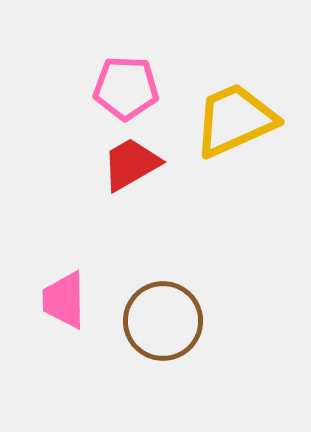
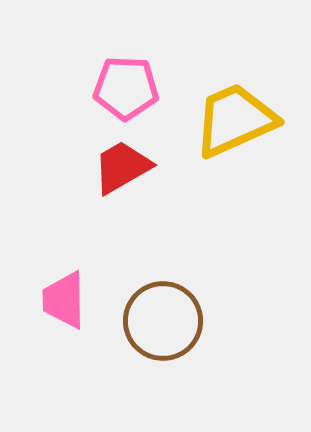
red trapezoid: moved 9 px left, 3 px down
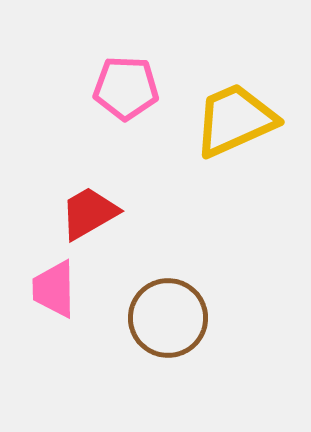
red trapezoid: moved 33 px left, 46 px down
pink trapezoid: moved 10 px left, 11 px up
brown circle: moved 5 px right, 3 px up
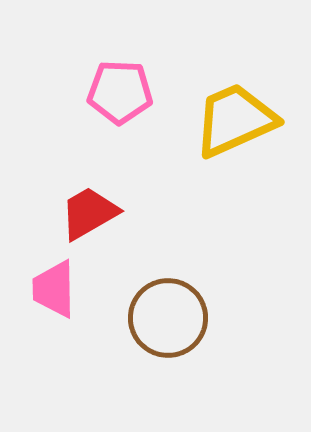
pink pentagon: moved 6 px left, 4 px down
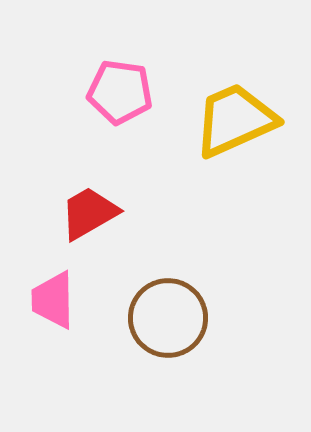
pink pentagon: rotated 6 degrees clockwise
pink trapezoid: moved 1 px left, 11 px down
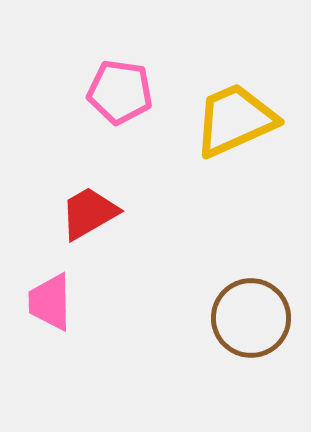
pink trapezoid: moved 3 px left, 2 px down
brown circle: moved 83 px right
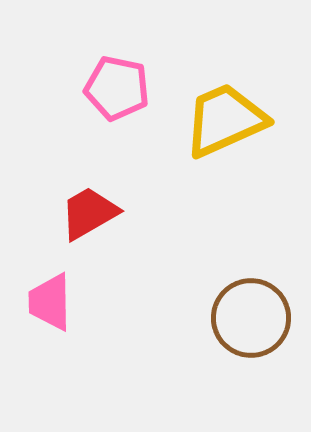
pink pentagon: moved 3 px left, 4 px up; rotated 4 degrees clockwise
yellow trapezoid: moved 10 px left
